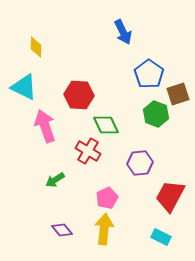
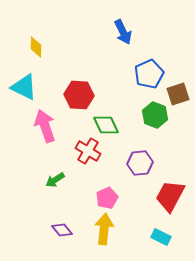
blue pentagon: rotated 12 degrees clockwise
green hexagon: moved 1 px left, 1 px down
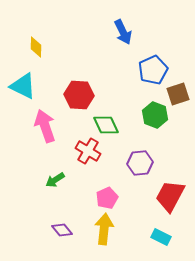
blue pentagon: moved 4 px right, 4 px up
cyan triangle: moved 1 px left, 1 px up
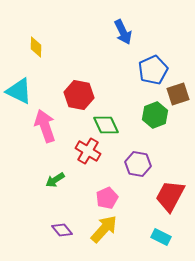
cyan triangle: moved 4 px left, 5 px down
red hexagon: rotated 8 degrees clockwise
green hexagon: rotated 20 degrees clockwise
purple hexagon: moved 2 px left, 1 px down; rotated 15 degrees clockwise
yellow arrow: rotated 36 degrees clockwise
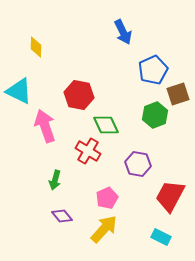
green arrow: rotated 42 degrees counterclockwise
purple diamond: moved 14 px up
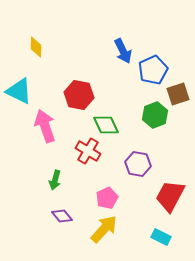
blue arrow: moved 19 px down
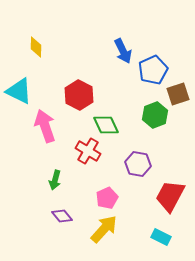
red hexagon: rotated 16 degrees clockwise
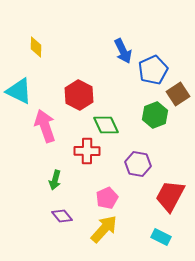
brown square: rotated 15 degrees counterclockwise
red cross: moved 1 px left; rotated 30 degrees counterclockwise
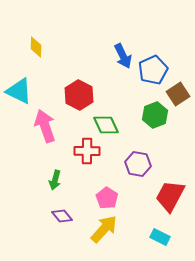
blue arrow: moved 5 px down
pink pentagon: rotated 15 degrees counterclockwise
cyan rectangle: moved 1 px left
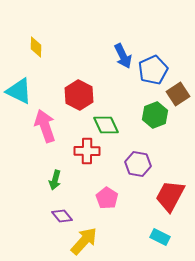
yellow arrow: moved 20 px left, 12 px down
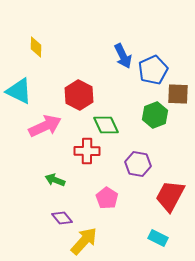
brown square: rotated 35 degrees clockwise
pink arrow: rotated 84 degrees clockwise
green arrow: rotated 96 degrees clockwise
purple diamond: moved 2 px down
cyan rectangle: moved 2 px left, 1 px down
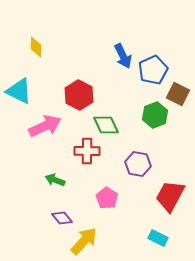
brown square: rotated 25 degrees clockwise
